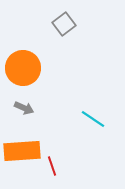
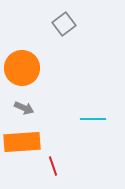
orange circle: moved 1 px left
cyan line: rotated 35 degrees counterclockwise
orange rectangle: moved 9 px up
red line: moved 1 px right
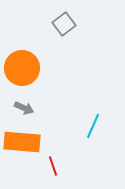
cyan line: moved 7 px down; rotated 65 degrees counterclockwise
orange rectangle: rotated 9 degrees clockwise
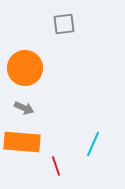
gray square: rotated 30 degrees clockwise
orange circle: moved 3 px right
cyan line: moved 18 px down
red line: moved 3 px right
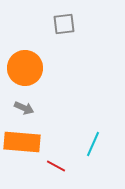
red line: rotated 42 degrees counterclockwise
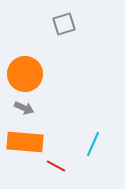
gray square: rotated 10 degrees counterclockwise
orange circle: moved 6 px down
orange rectangle: moved 3 px right
